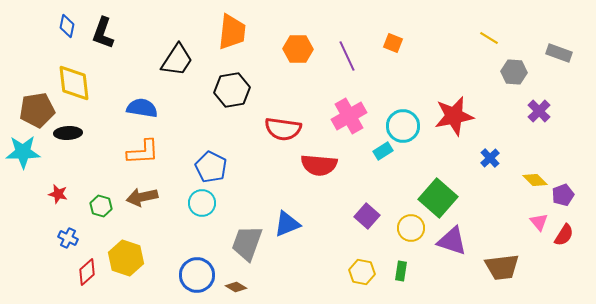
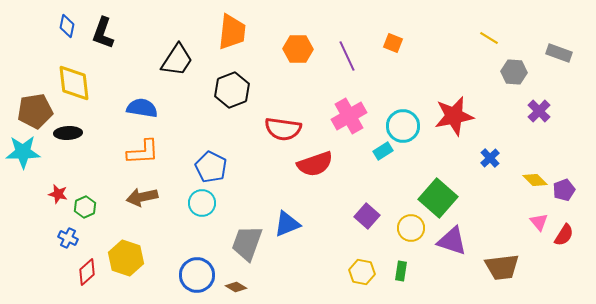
black hexagon at (232, 90): rotated 12 degrees counterclockwise
brown pentagon at (37, 110): moved 2 px left, 1 px down
red semicircle at (319, 165): moved 4 px left, 1 px up; rotated 24 degrees counterclockwise
purple pentagon at (563, 195): moved 1 px right, 5 px up
green hexagon at (101, 206): moved 16 px left, 1 px down; rotated 20 degrees clockwise
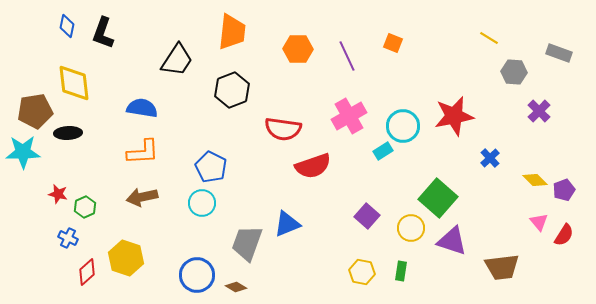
red semicircle at (315, 164): moved 2 px left, 2 px down
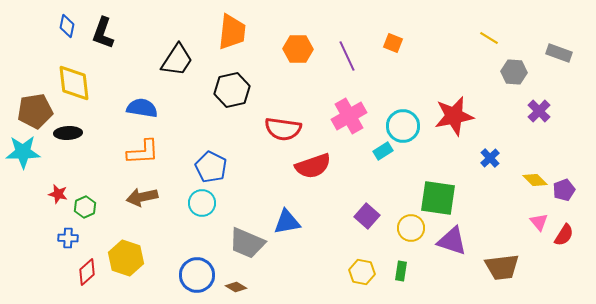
black hexagon at (232, 90): rotated 8 degrees clockwise
green square at (438, 198): rotated 33 degrees counterclockwise
blue triangle at (287, 224): moved 2 px up; rotated 12 degrees clockwise
blue cross at (68, 238): rotated 24 degrees counterclockwise
gray trapezoid at (247, 243): rotated 87 degrees counterclockwise
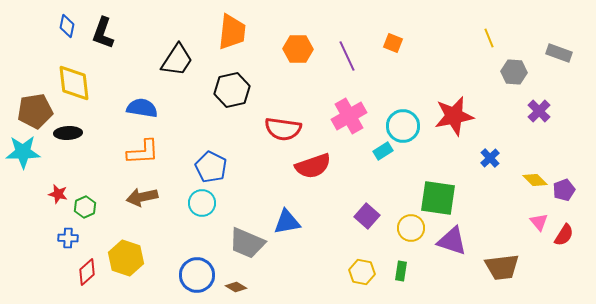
yellow line at (489, 38): rotated 36 degrees clockwise
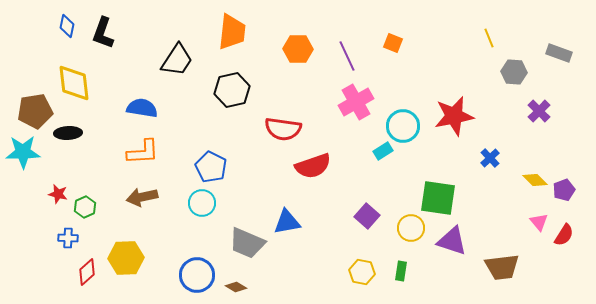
pink cross at (349, 116): moved 7 px right, 14 px up
yellow hexagon at (126, 258): rotated 20 degrees counterclockwise
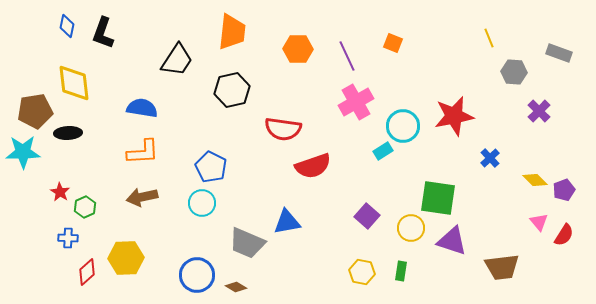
red star at (58, 194): moved 2 px right, 2 px up; rotated 18 degrees clockwise
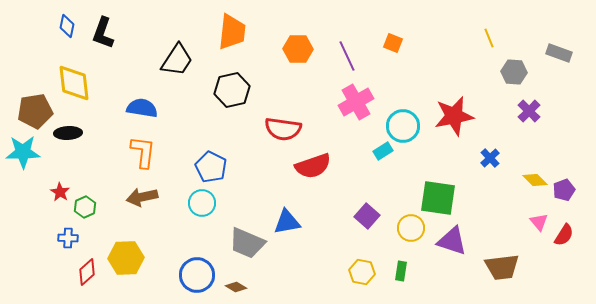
purple cross at (539, 111): moved 10 px left
orange L-shape at (143, 152): rotated 80 degrees counterclockwise
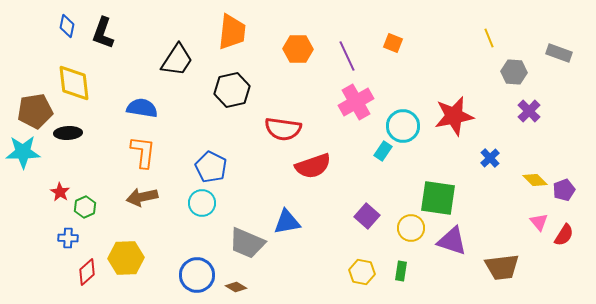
cyan rectangle at (383, 151): rotated 24 degrees counterclockwise
